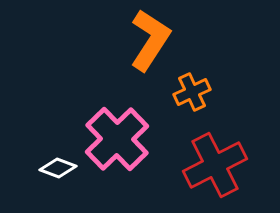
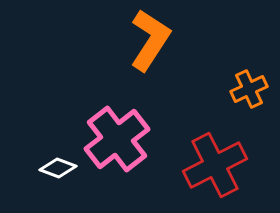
orange cross: moved 57 px right, 3 px up
pink cross: rotated 6 degrees clockwise
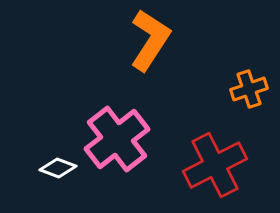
orange cross: rotated 6 degrees clockwise
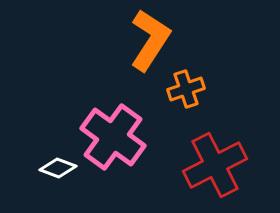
orange cross: moved 63 px left
pink cross: moved 4 px left, 2 px up; rotated 16 degrees counterclockwise
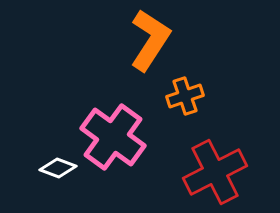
orange cross: moved 1 px left, 7 px down
red cross: moved 7 px down
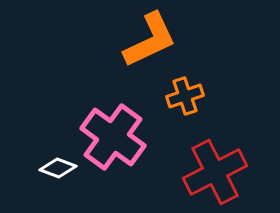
orange L-shape: rotated 32 degrees clockwise
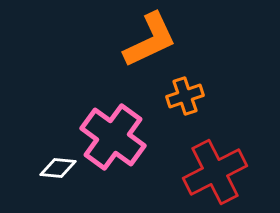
white diamond: rotated 15 degrees counterclockwise
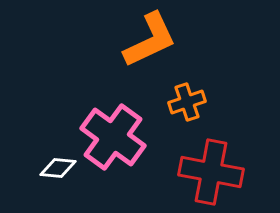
orange cross: moved 2 px right, 6 px down
red cross: moved 4 px left; rotated 38 degrees clockwise
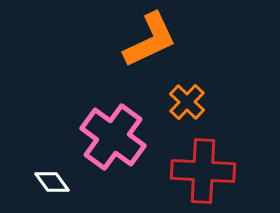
orange cross: rotated 27 degrees counterclockwise
white diamond: moved 6 px left, 14 px down; rotated 48 degrees clockwise
red cross: moved 8 px left, 1 px up; rotated 8 degrees counterclockwise
